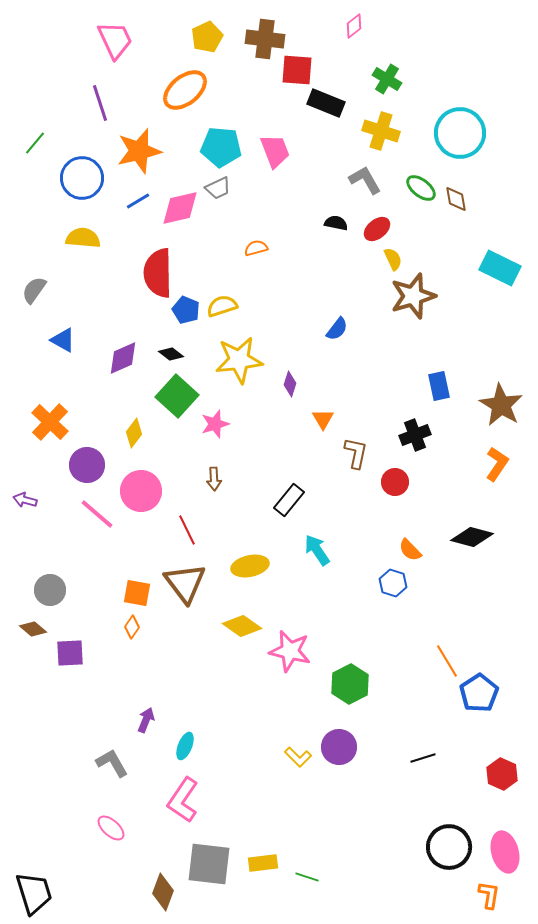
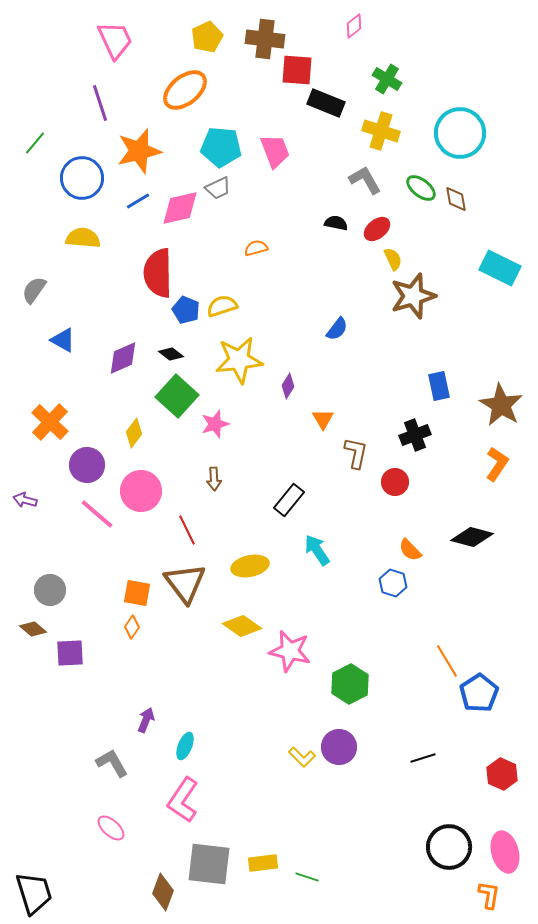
purple diamond at (290, 384): moved 2 px left, 2 px down; rotated 15 degrees clockwise
yellow L-shape at (298, 757): moved 4 px right
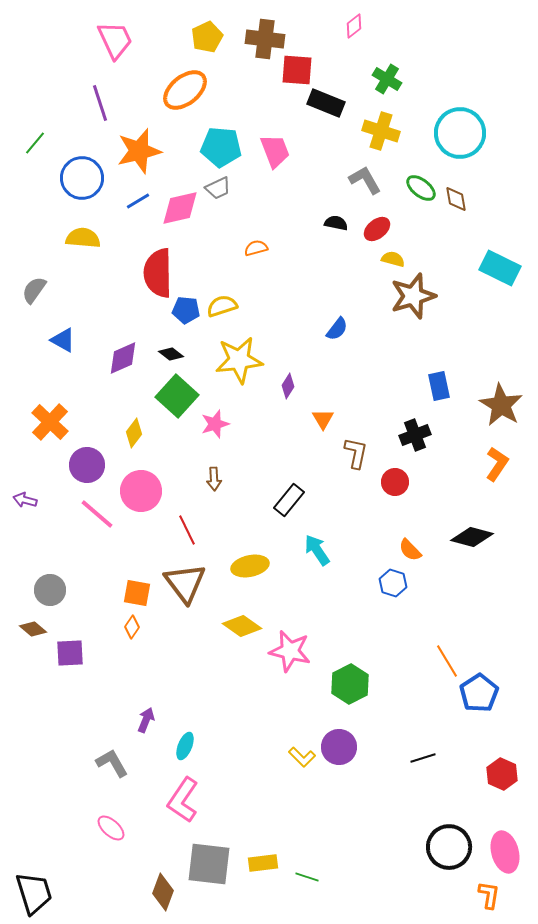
yellow semicircle at (393, 259): rotated 50 degrees counterclockwise
blue pentagon at (186, 310): rotated 16 degrees counterclockwise
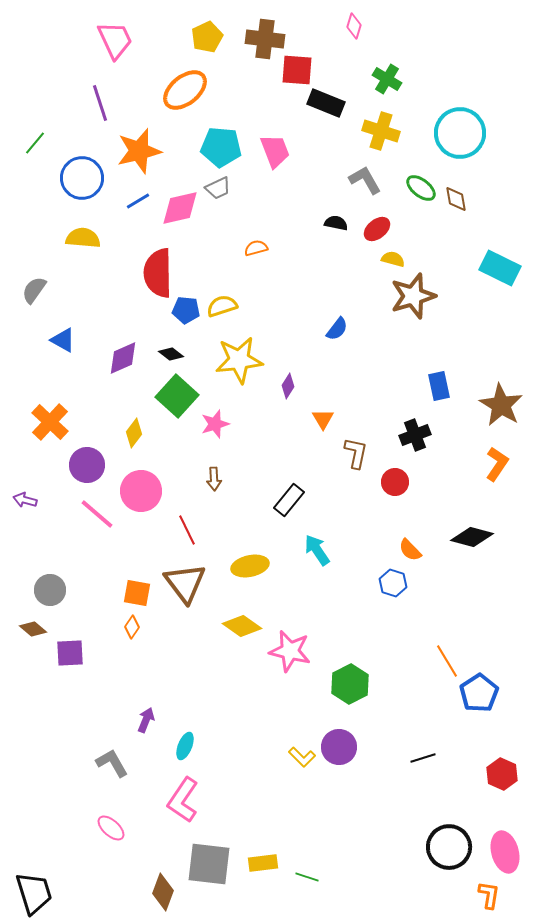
pink diamond at (354, 26): rotated 35 degrees counterclockwise
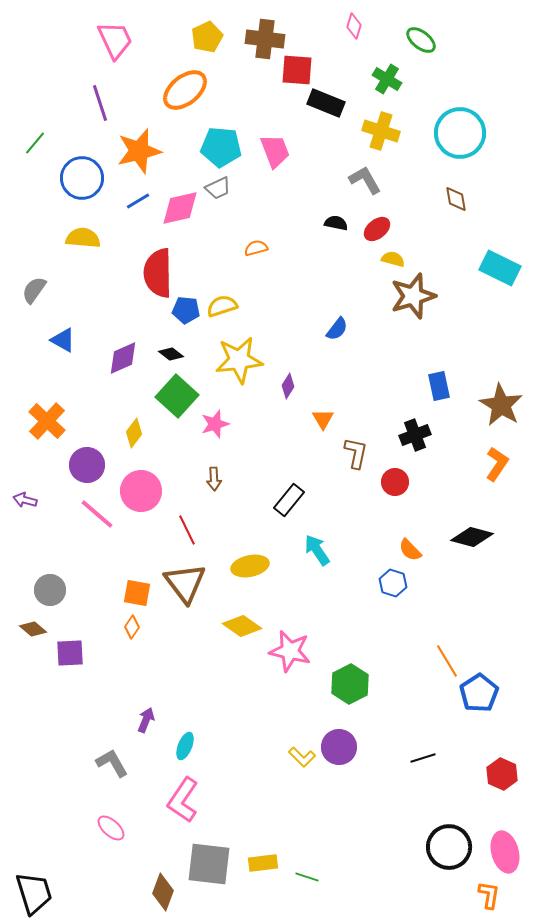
green ellipse at (421, 188): moved 148 px up
orange cross at (50, 422): moved 3 px left, 1 px up
